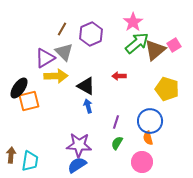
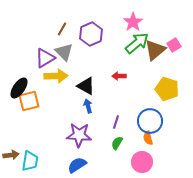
purple star: moved 10 px up
brown arrow: rotated 77 degrees clockwise
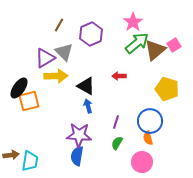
brown line: moved 3 px left, 4 px up
blue semicircle: moved 9 px up; rotated 48 degrees counterclockwise
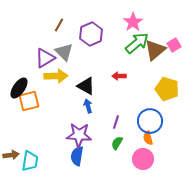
pink circle: moved 1 px right, 3 px up
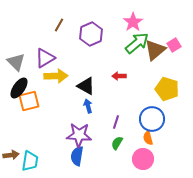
gray triangle: moved 48 px left, 10 px down
blue circle: moved 2 px right, 2 px up
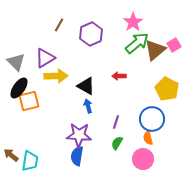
yellow pentagon: rotated 10 degrees clockwise
brown arrow: rotated 133 degrees counterclockwise
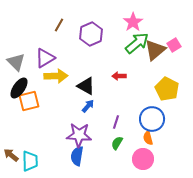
blue arrow: rotated 56 degrees clockwise
cyan trapezoid: rotated 10 degrees counterclockwise
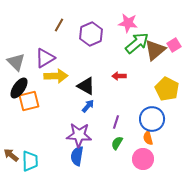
pink star: moved 5 px left, 1 px down; rotated 30 degrees counterclockwise
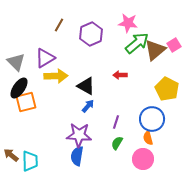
red arrow: moved 1 px right, 1 px up
orange square: moved 3 px left, 1 px down
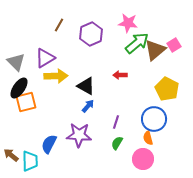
blue circle: moved 2 px right
blue semicircle: moved 28 px left, 12 px up; rotated 18 degrees clockwise
